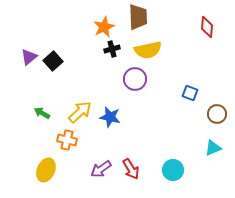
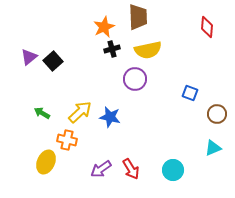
yellow ellipse: moved 8 px up
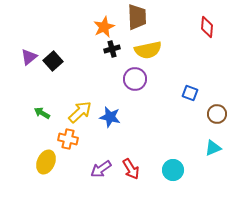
brown trapezoid: moved 1 px left
orange cross: moved 1 px right, 1 px up
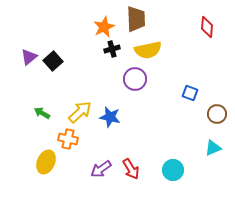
brown trapezoid: moved 1 px left, 2 px down
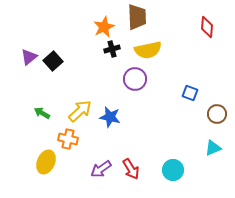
brown trapezoid: moved 1 px right, 2 px up
yellow arrow: moved 1 px up
